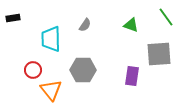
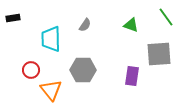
red circle: moved 2 px left
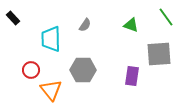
black rectangle: rotated 56 degrees clockwise
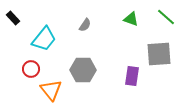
green line: rotated 12 degrees counterclockwise
green triangle: moved 6 px up
cyan trapezoid: moved 7 px left; rotated 140 degrees counterclockwise
red circle: moved 1 px up
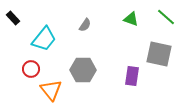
gray square: rotated 16 degrees clockwise
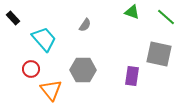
green triangle: moved 1 px right, 7 px up
cyan trapezoid: rotated 80 degrees counterclockwise
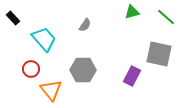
green triangle: rotated 35 degrees counterclockwise
purple rectangle: rotated 18 degrees clockwise
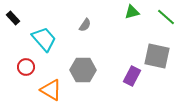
gray square: moved 2 px left, 2 px down
red circle: moved 5 px left, 2 px up
orange triangle: rotated 20 degrees counterclockwise
